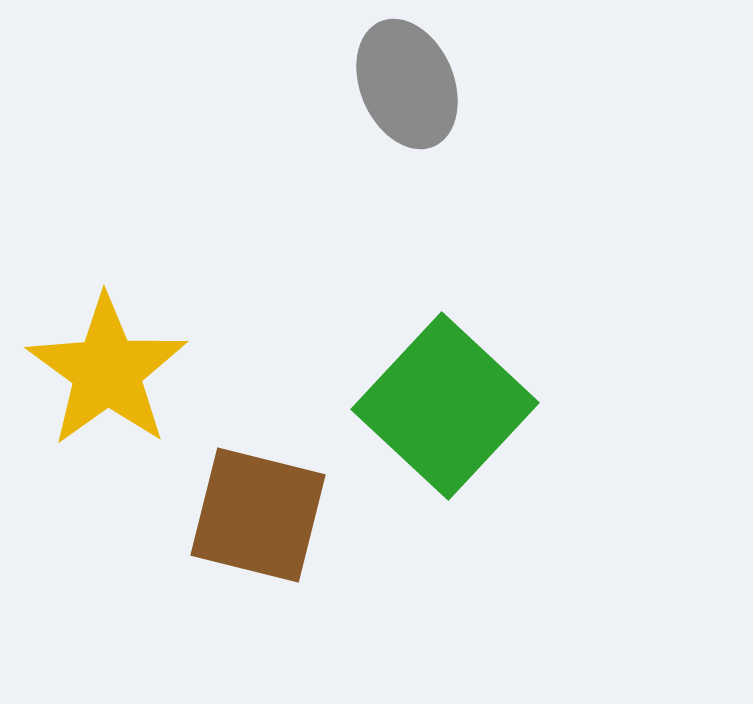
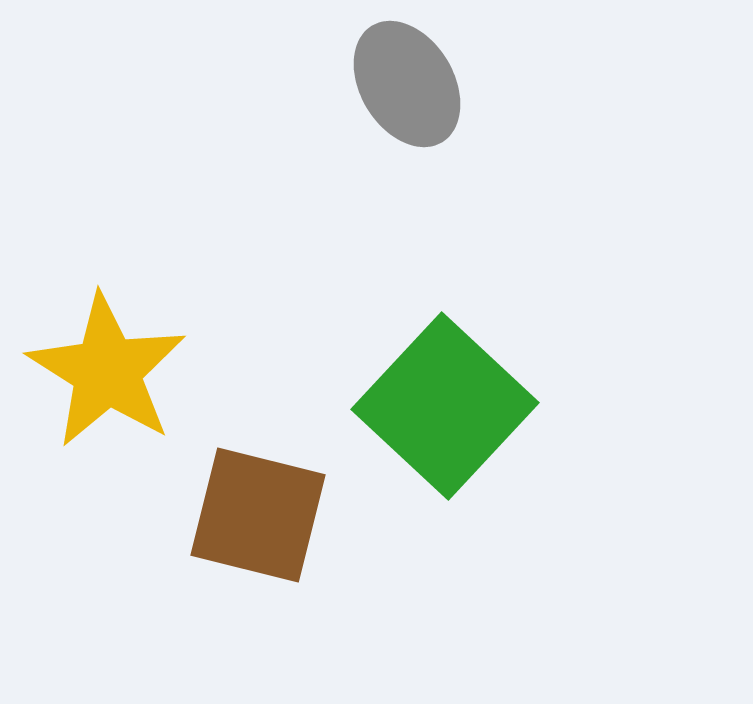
gray ellipse: rotated 8 degrees counterclockwise
yellow star: rotated 4 degrees counterclockwise
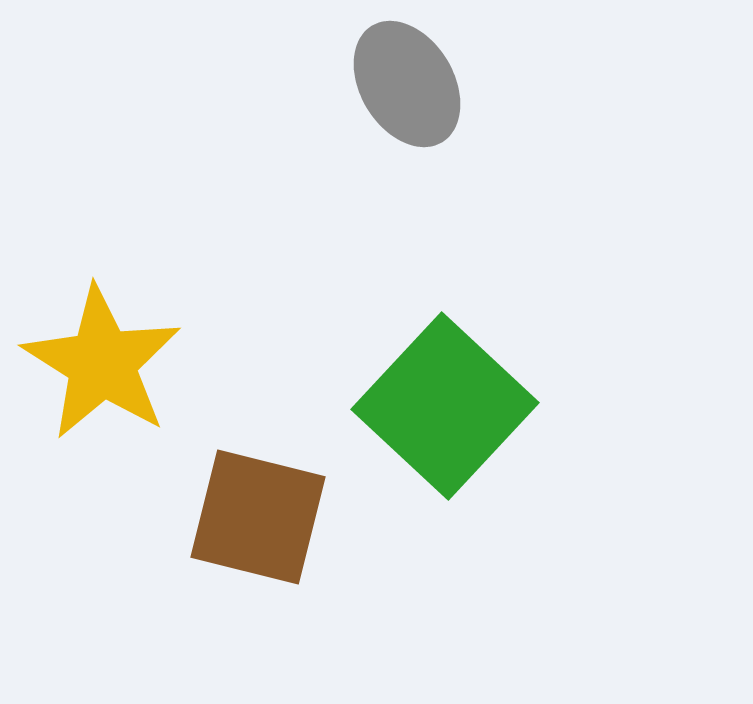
yellow star: moved 5 px left, 8 px up
brown square: moved 2 px down
